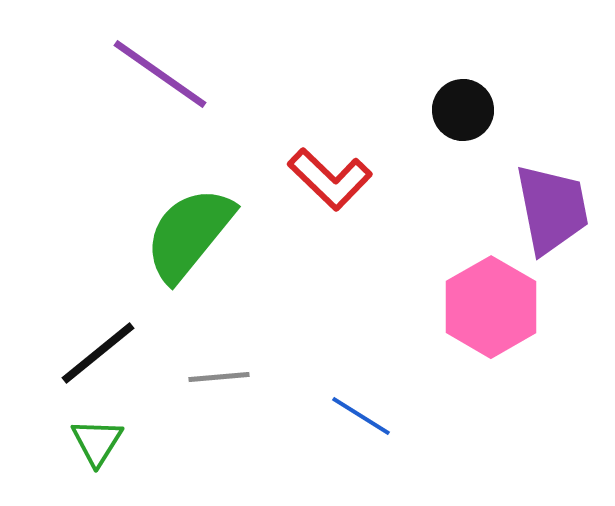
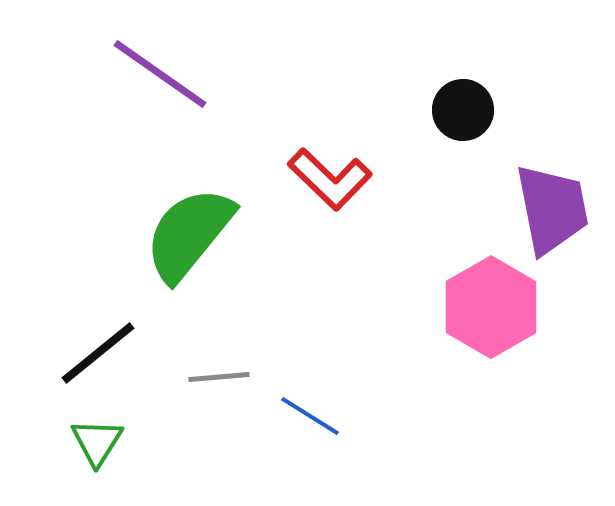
blue line: moved 51 px left
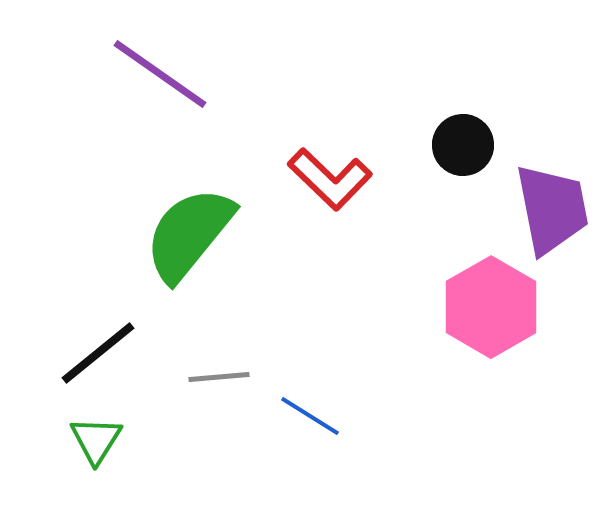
black circle: moved 35 px down
green triangle: moved 1 px left, 2 px up
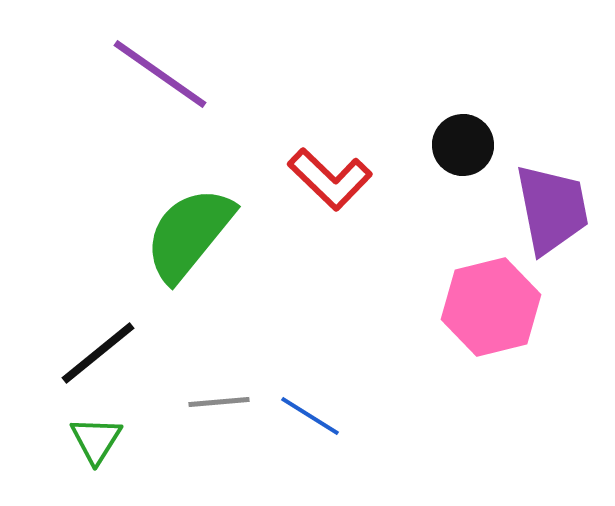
pink hexagon: rotated 16 degrees clockwise
gray line: moved 25 px down
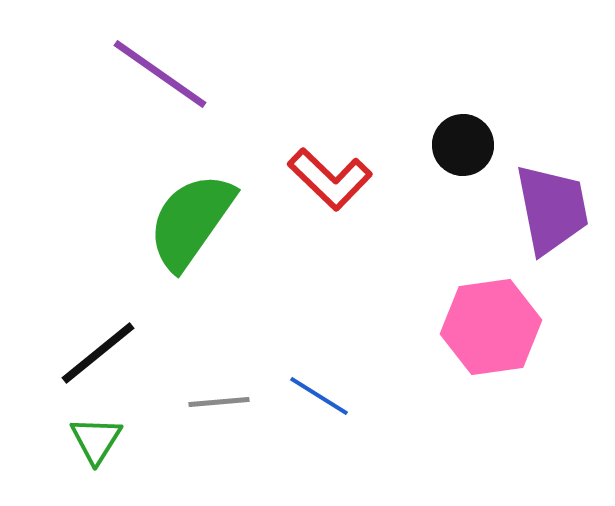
green semicircle: moved 2 px right, 13 px up; rotated 4 degrees counterclockwise
pink hexagon: moved 20 px down; rotated 6 degrees clockwise
blue line: moved 9 px right, 20 px up
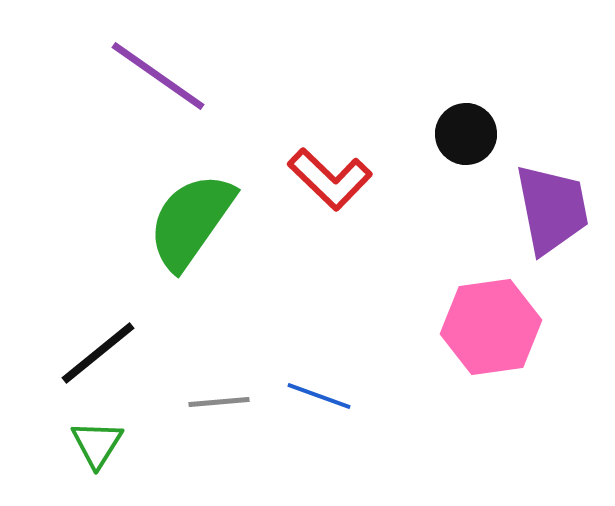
purple line: moved 2 px left, 2 px down
black circle: moved 3 px right, 11 px up
blue line: rotated 12 degrees counterclockwise
green triangle: moved 1 px right, 4 px down
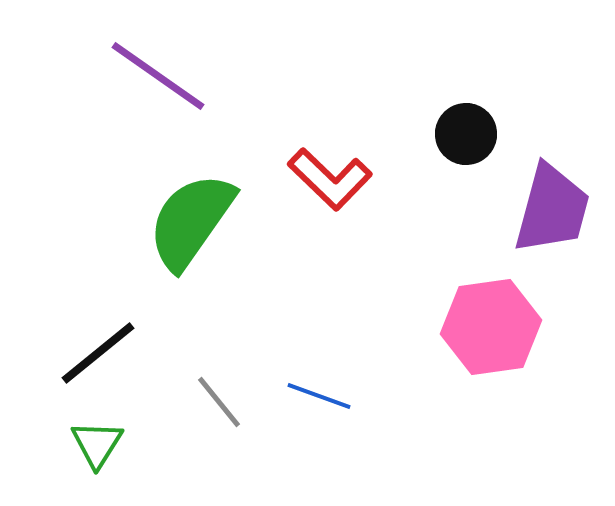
purple trapezoid: rotated 26 degrees clockwise
gray line: rotated 56 degrees clockwise
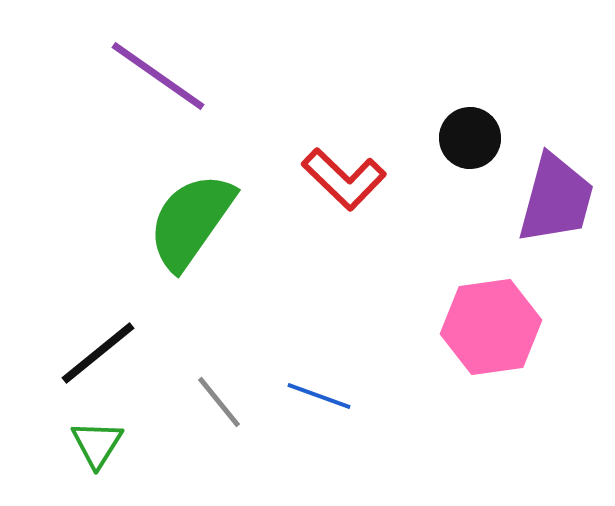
black circle: moved 4 px right, 4 px down
red L-shape: moved 14 px right
purple trapezoid: moved 4 px right, 10 px up
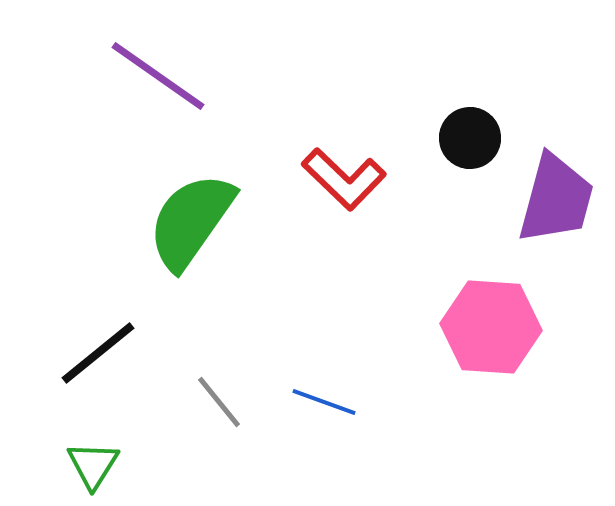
pink hexagon: rotated 12 degrees clockwise
blue line: moved 5 px right, 6 px down
green triangle: moved 4 px left, 21 px down
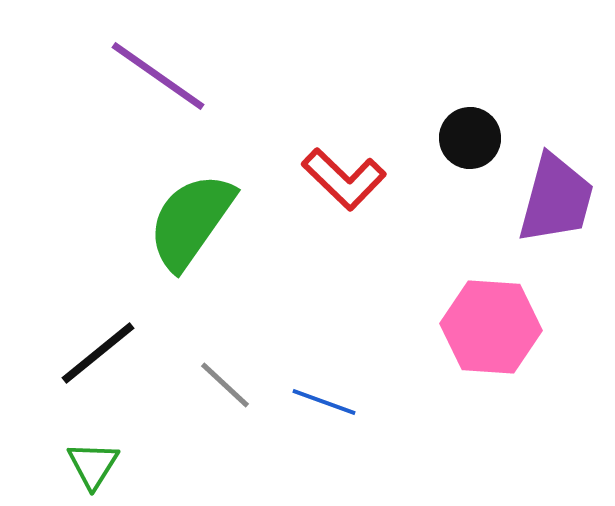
gray line: moved 6 px right, 17 px up; rotated 8 degrees counterclockwise
